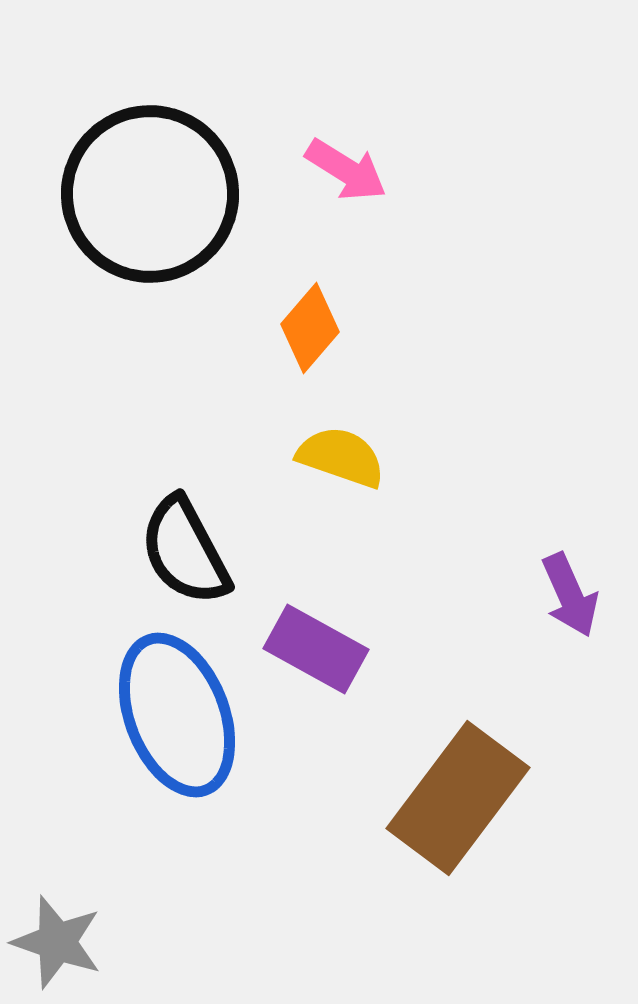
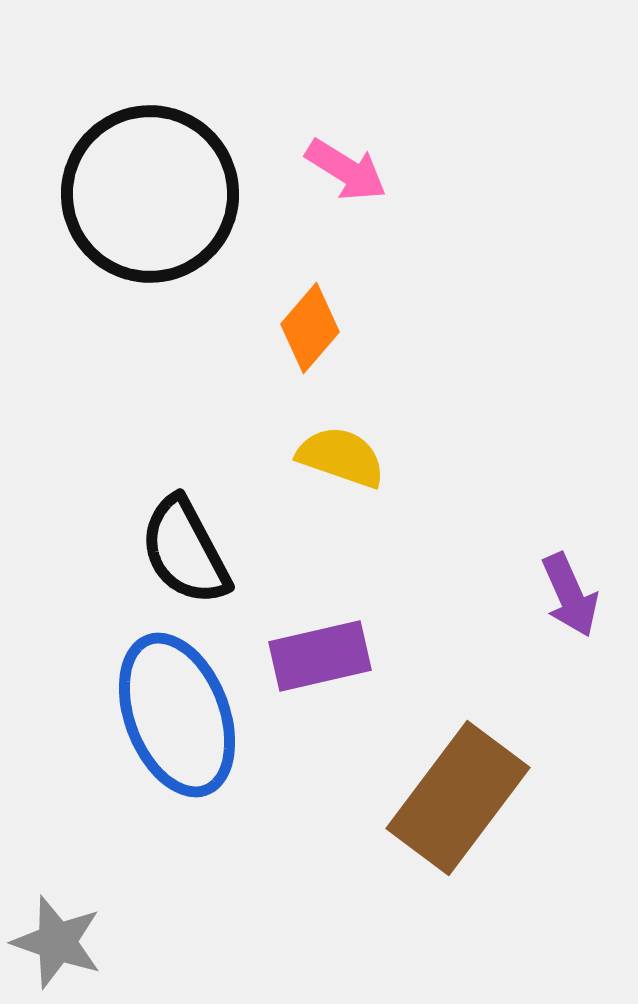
purple rectangle: moved 4 px right, 7 px down; rotated 42 degrees counterclockwise
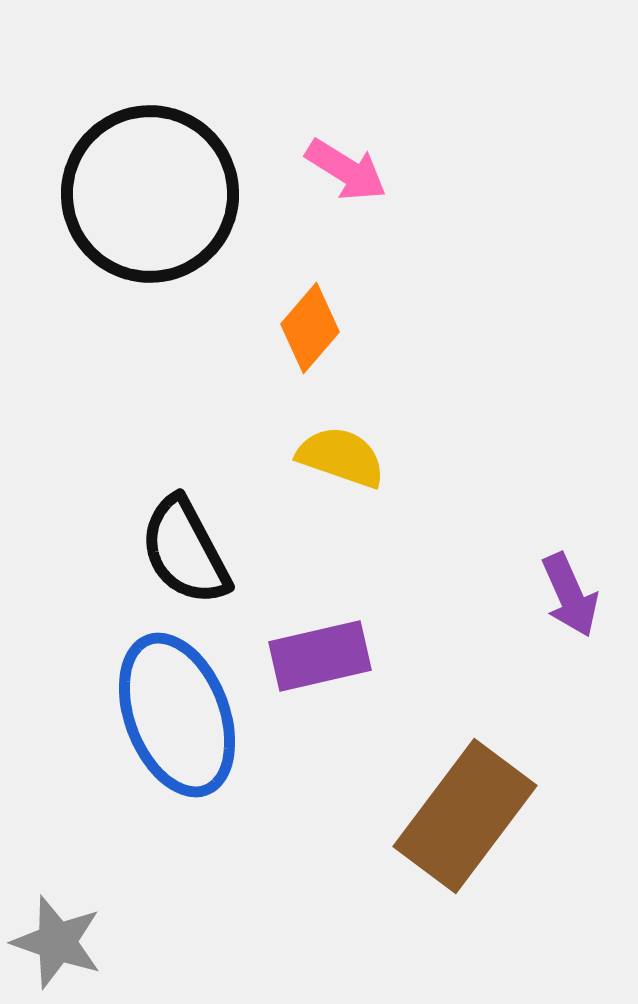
brown rectangle: moved 7 px right, 18 px down
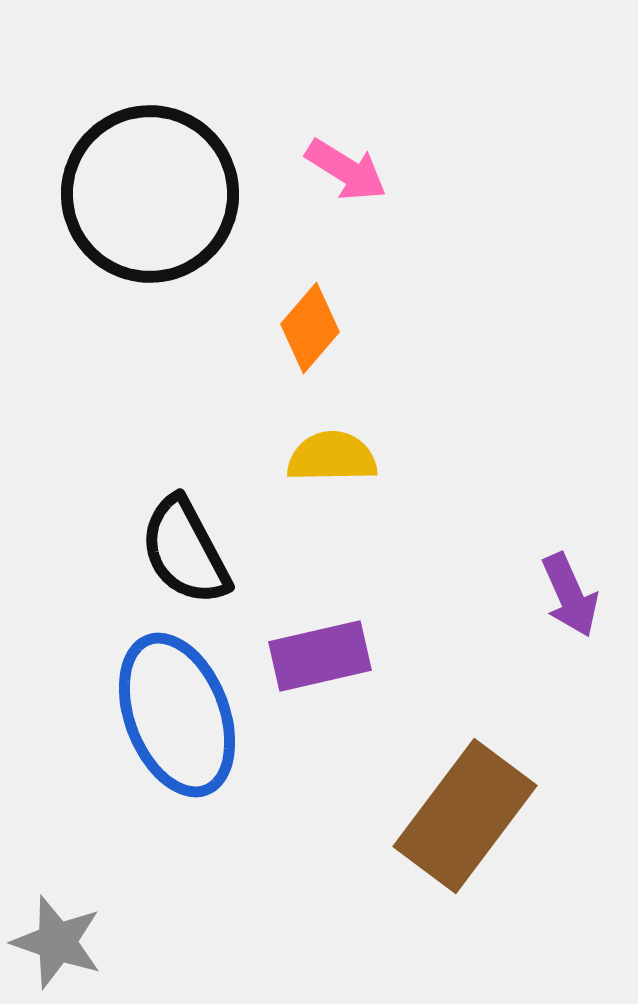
yellow semicircle: moved 9 px left; rotated 20 degrees counterclockwise
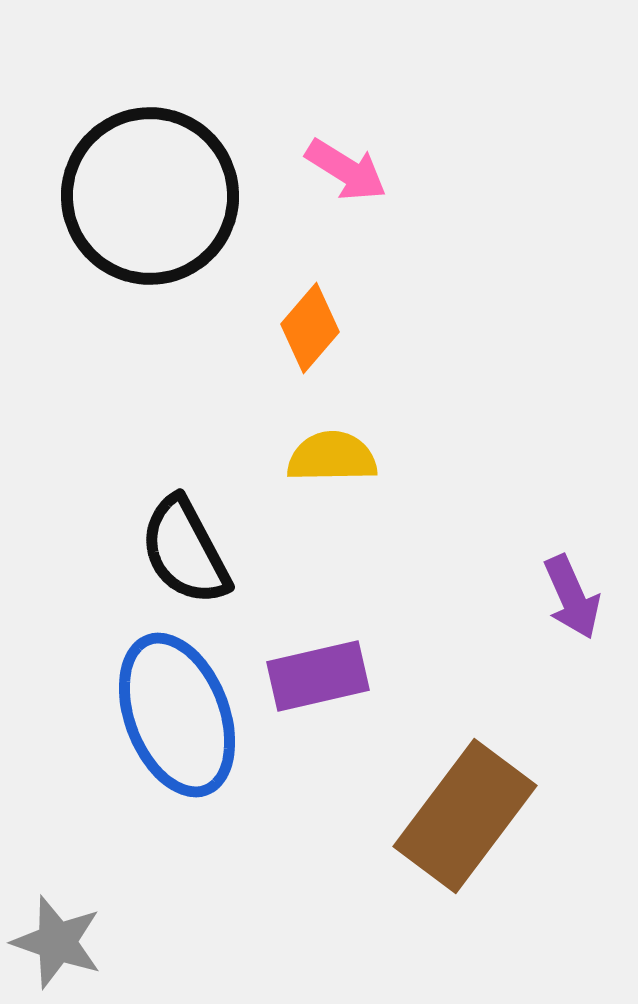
black circle: moved 2 px down
purple arrow: moved 2 px right, 2 px down
purple rectangle: moved 2 px left, 20 px down
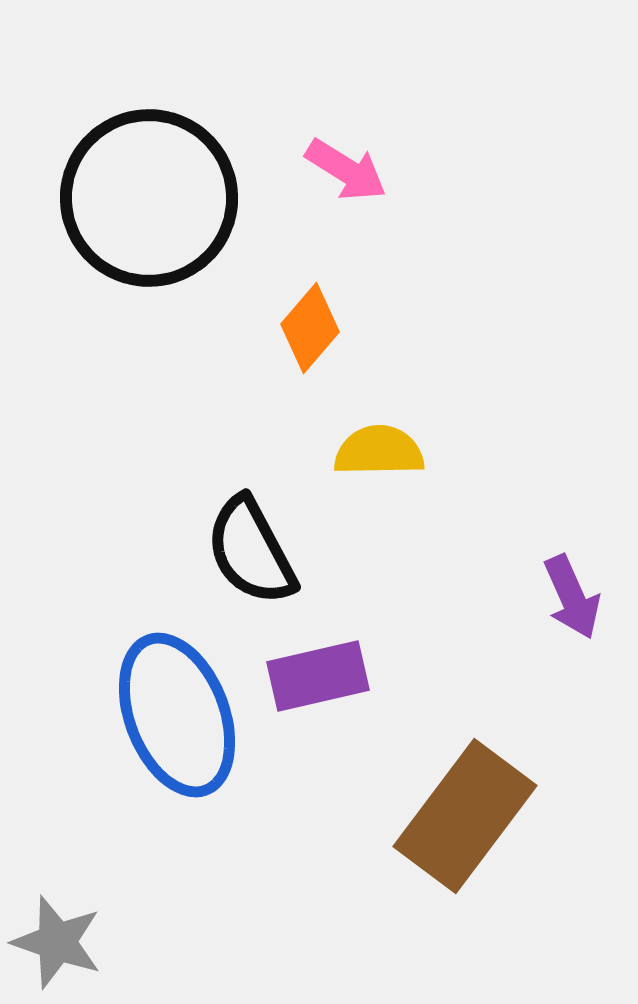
black circle: moved 1 px left, 2 px down
yellow semicircle: moved 47 px right, 6 px up
black semicircle: moved 66 px right
